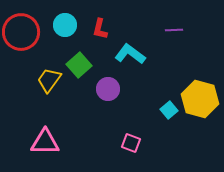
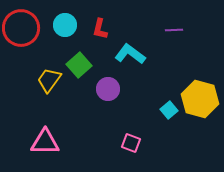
red circle: moved 4 px up
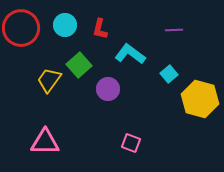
cyan square: moved 36 px up
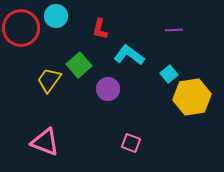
cyan circle: moved 9 px left, 9 px up
cyan L-shape: moved 1 px left, 1 px down
yellow hexagon: moved 8 px left, 2 px up; rotated 24 degrees counterclockwise
pink triangle: rotated 20 degrees clockwise
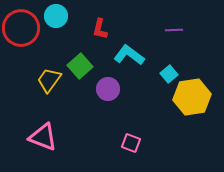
green square: moved 1 px right, 1 px down
pink triangle: moved 2 px left, 5 px up
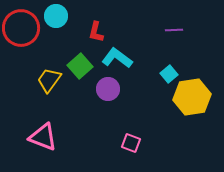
red L-shape: moved 4 px left, 3 px down
cyan L-shape: moved 12 px left, 3 px down
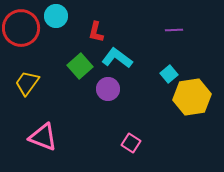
yellow trapezoid: moved 22 px left, 3 px down
pink square: rotated 12 degrees clockwise
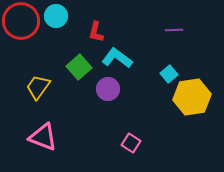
red circle: moved 7 px up
green square: moved 1 px left, 1 px down
yellow trapezoid: moved 11 px right, 4 px down
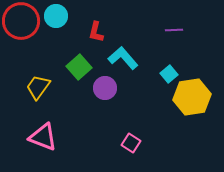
cyan L-shape: moved 6 px right; rotated 12 degrees clockwise
purple circle: moved 3 px left, 1 px up
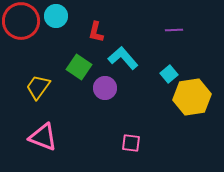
green square: rotated 15 degrees counterclockwise
pink square: rotated 24 degrees counterclockwise
